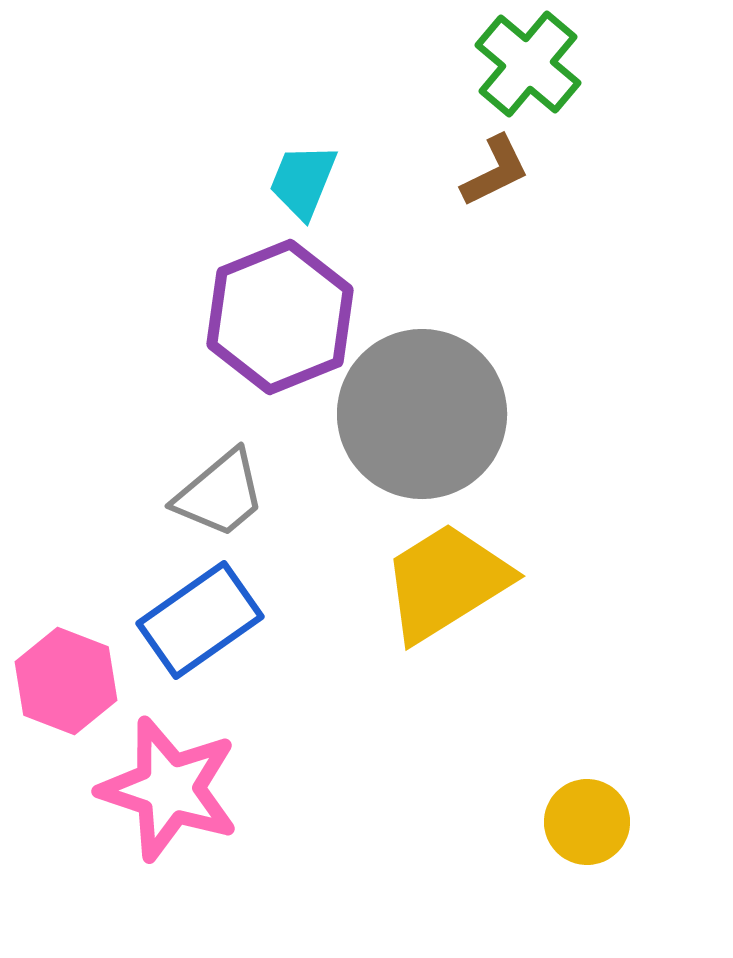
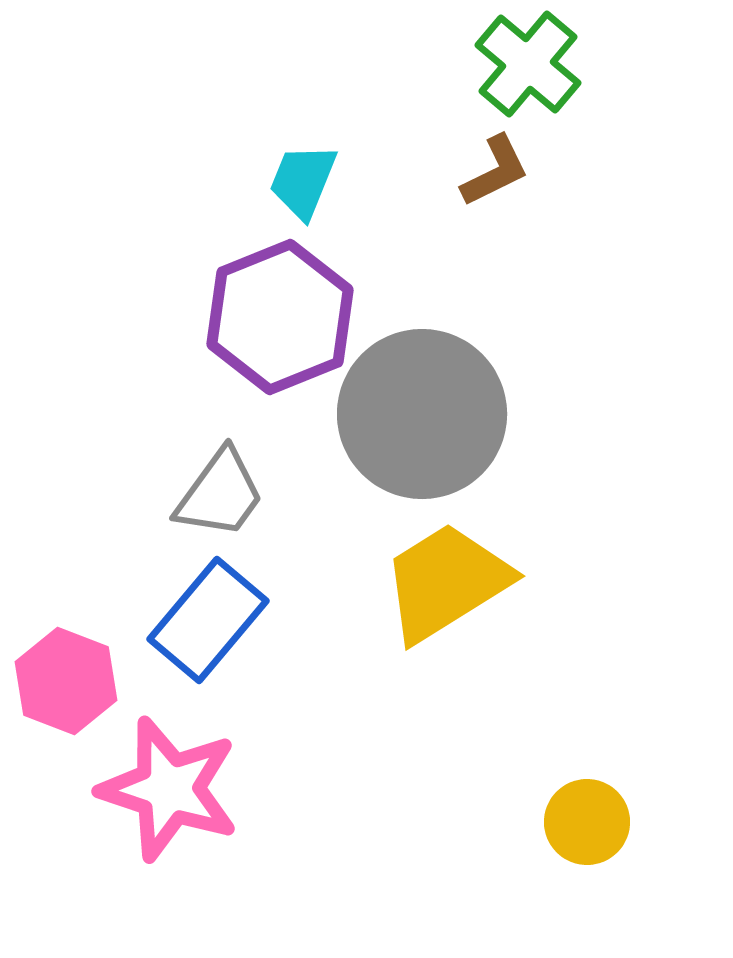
gray trapezoid: rotated 14 degrees counterclockwise
blue rectangle: moved 8 px right; rotated 15 degrees counterclockwise
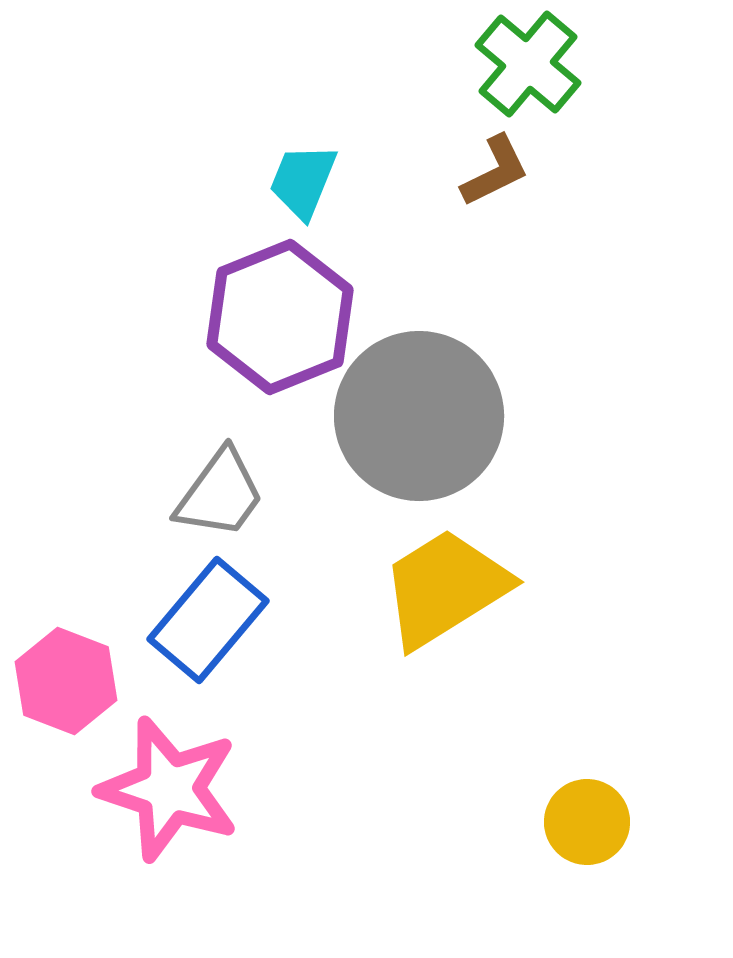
gray circle: moved 3 px left, 2 px down
yellow trapezoid: moved 1 px left, 6 px down
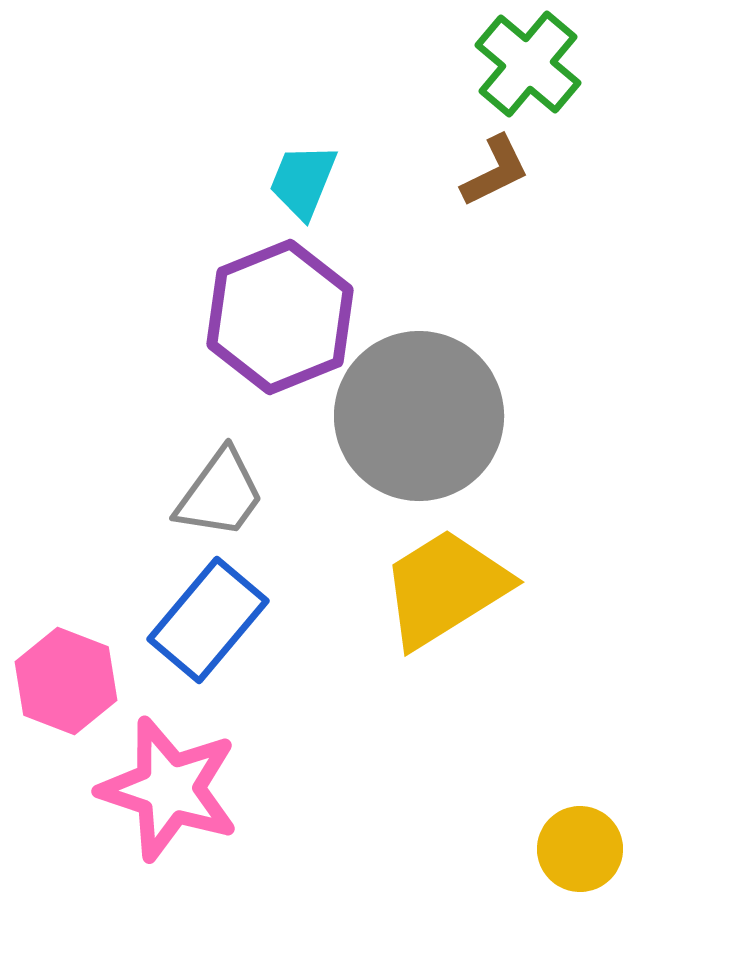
yellow circle: moved 7 px left, 27 px down
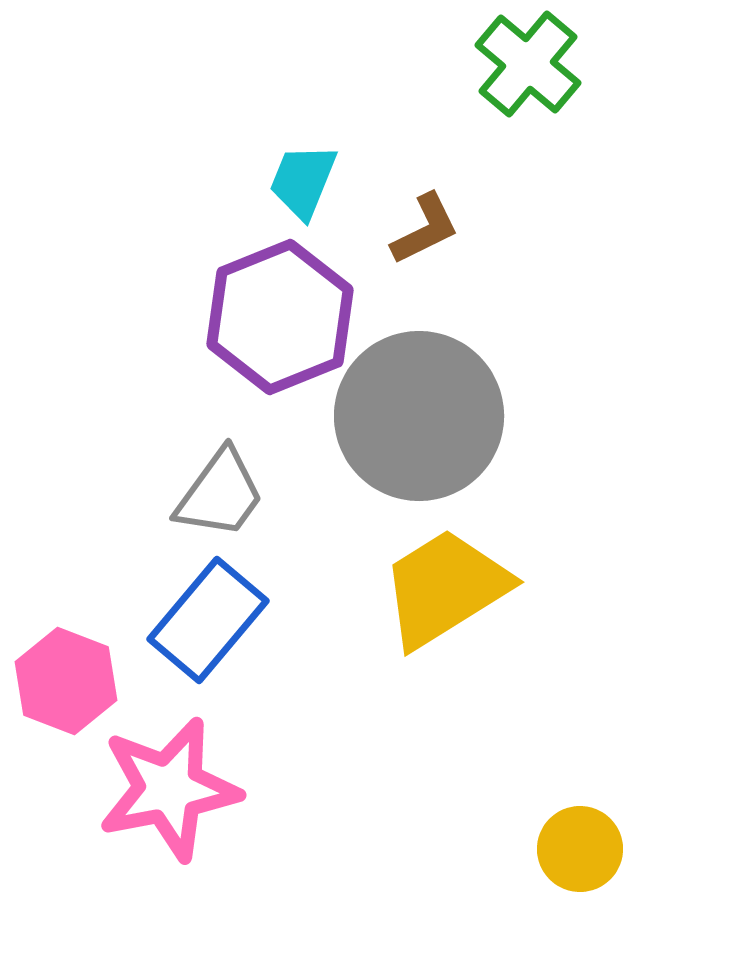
brown L-shape: moved 70 px left, 58 px down
pink star: rotated 29 degrees counterclockwise
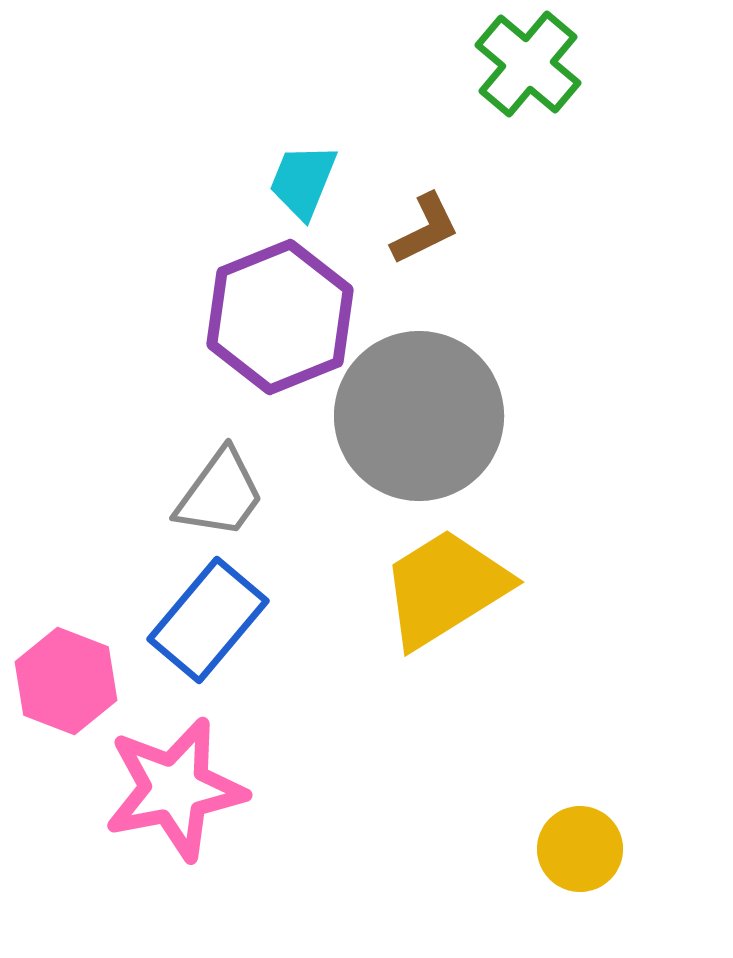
pink star: moved 6 px right
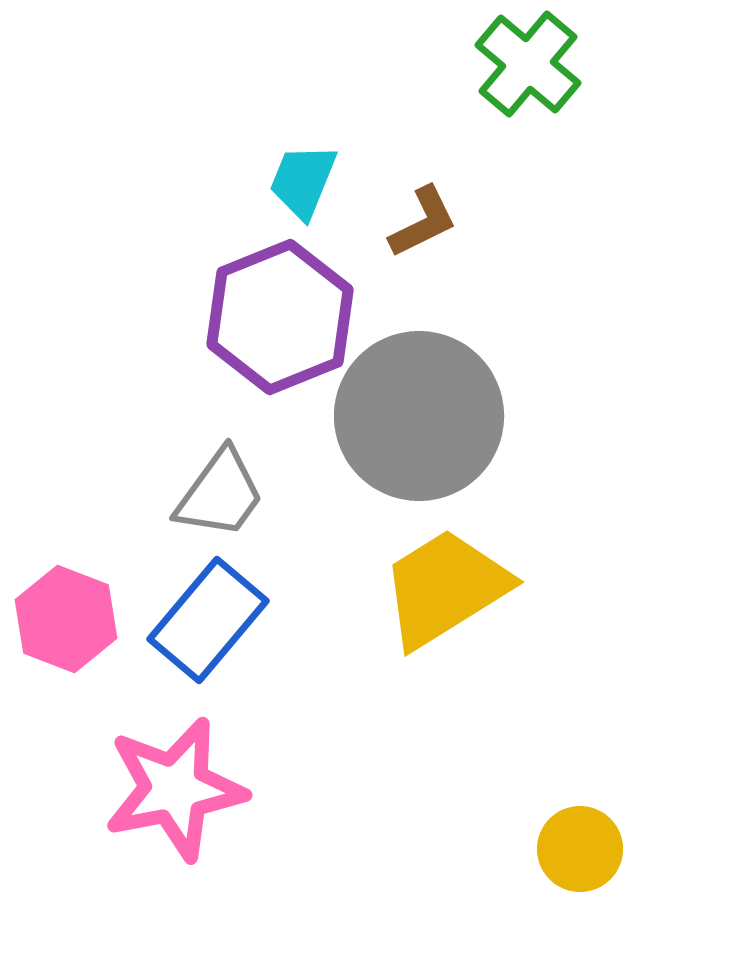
brown L-shape: moved 2 px left, 7 px up
pink hexagon: moved 62 px up
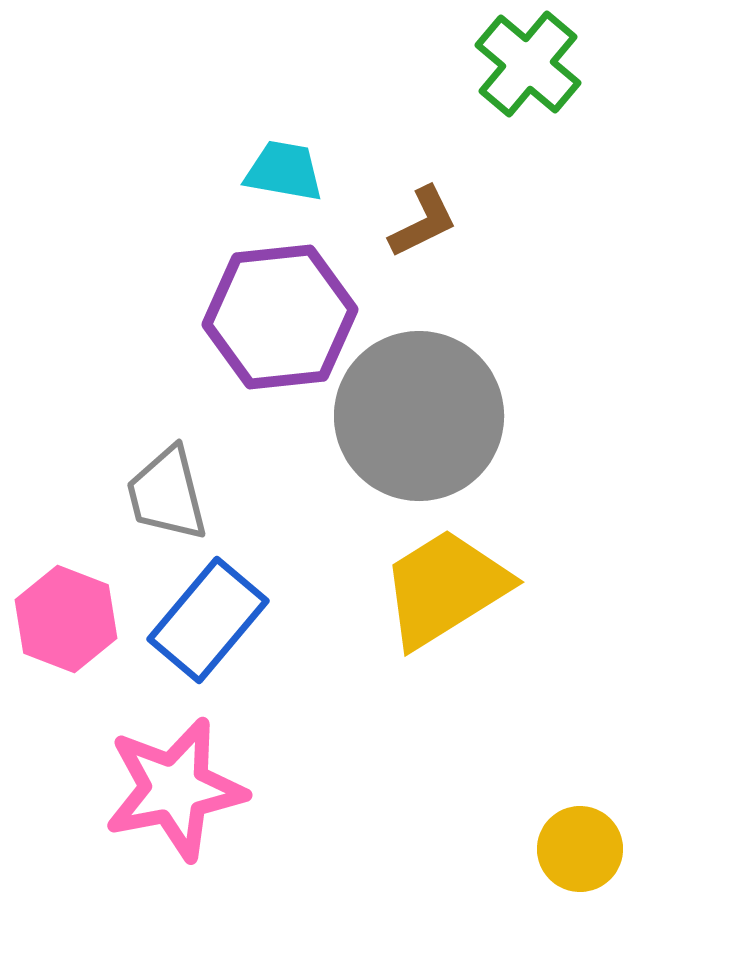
cyan trapezoid: moved 19 px left, 10 px up; rotated 78 degrees clockwise
purple hexagon: rotated 16 degrees clockwise
gray trapezoid: moved 53 px left; rotated 130 degrees clockwise
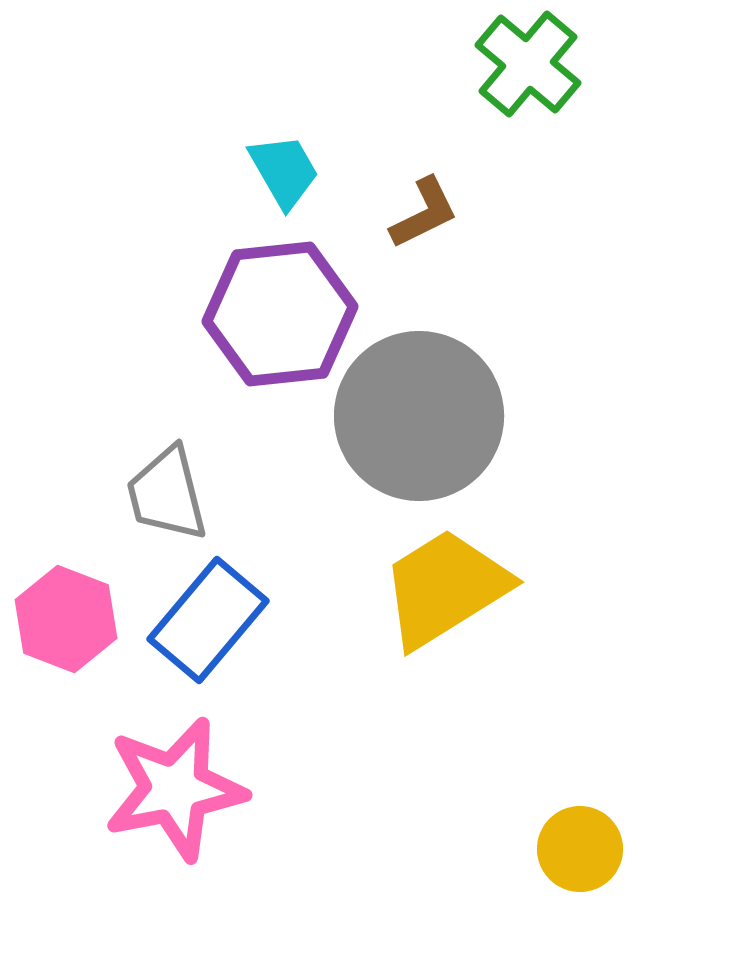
cyan trapezoid: rotated 50 degrees clockwise
brown L-shape: moved 1 px right, 9 px up
purple hexagon: moved 3 px up
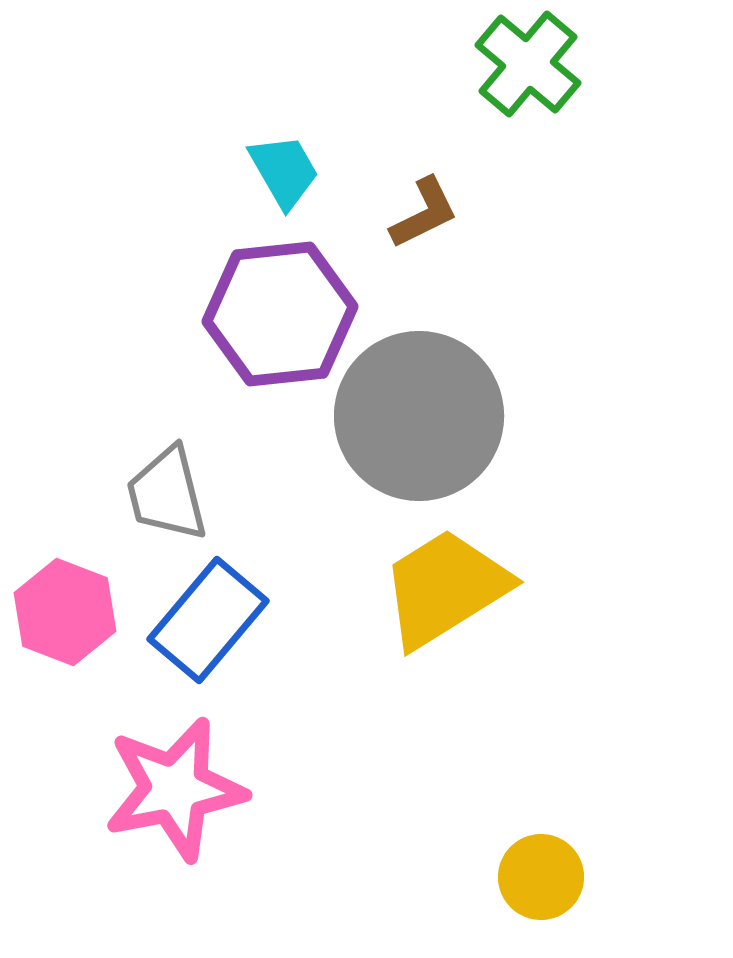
pink hexagon: moved 1 px left, 7 px up
yellow circle: moved 39 px left, 28 px down
